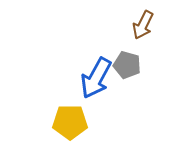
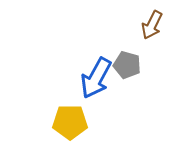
brown arrow: moved 9 px right
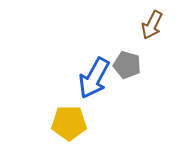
blue arrow: moved 2 px left
yellow pentagon: moved 1 px left, 1 px down
